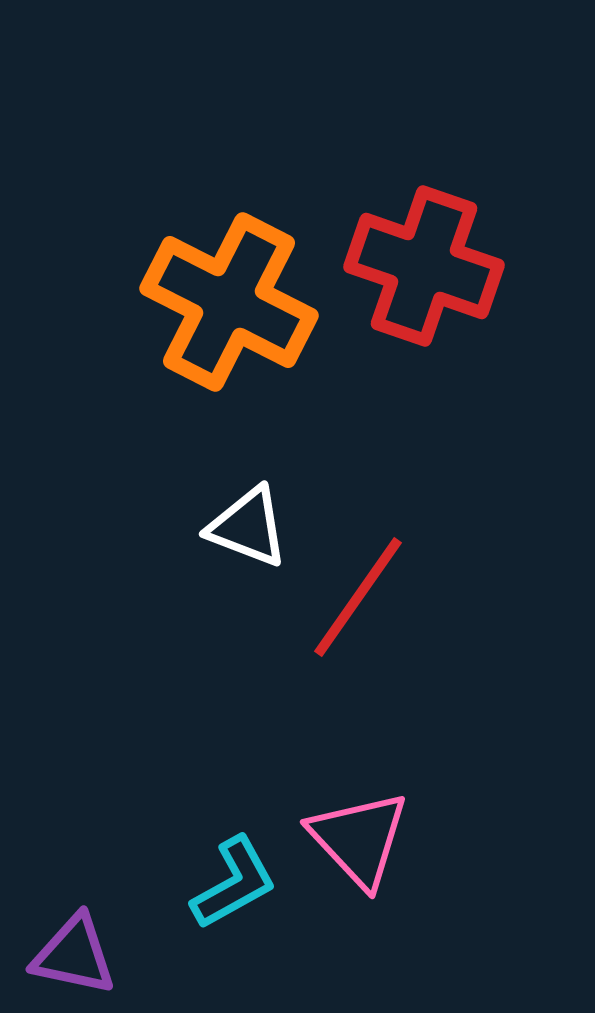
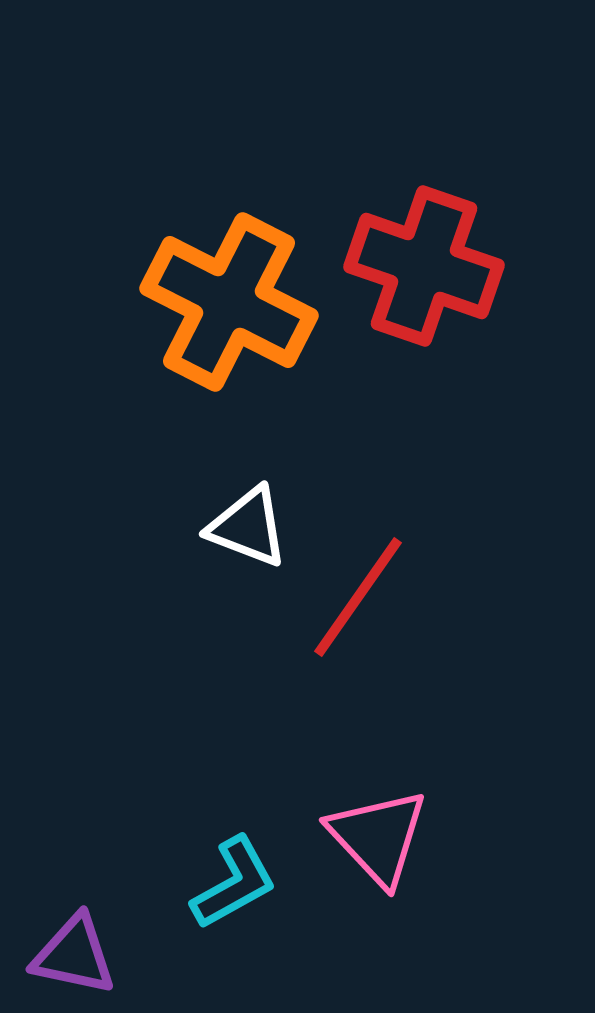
pink triangle: moved 19 px right, 2 px up
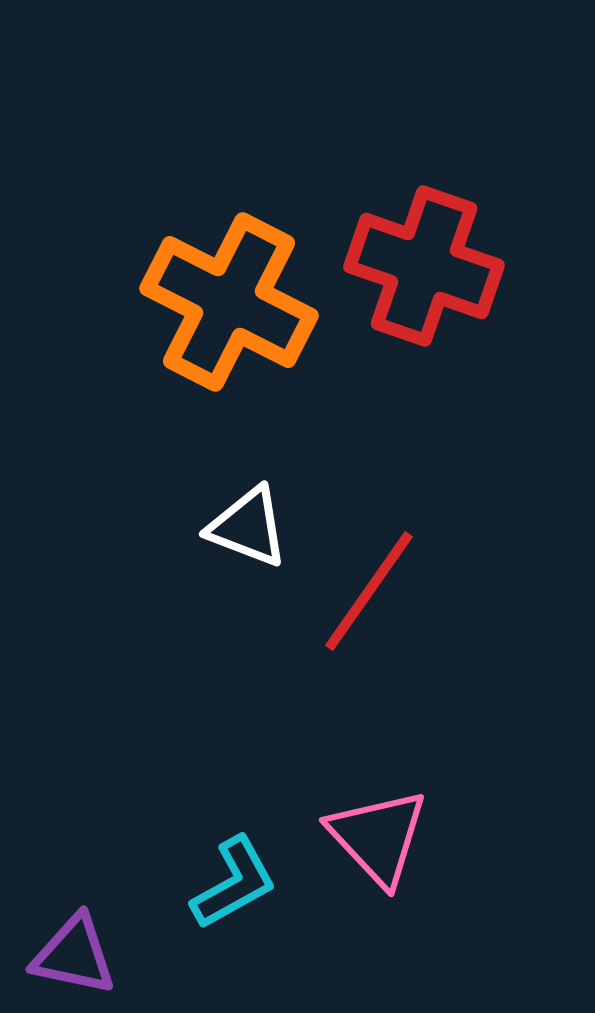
red line: moved 11 px right, 6 px up
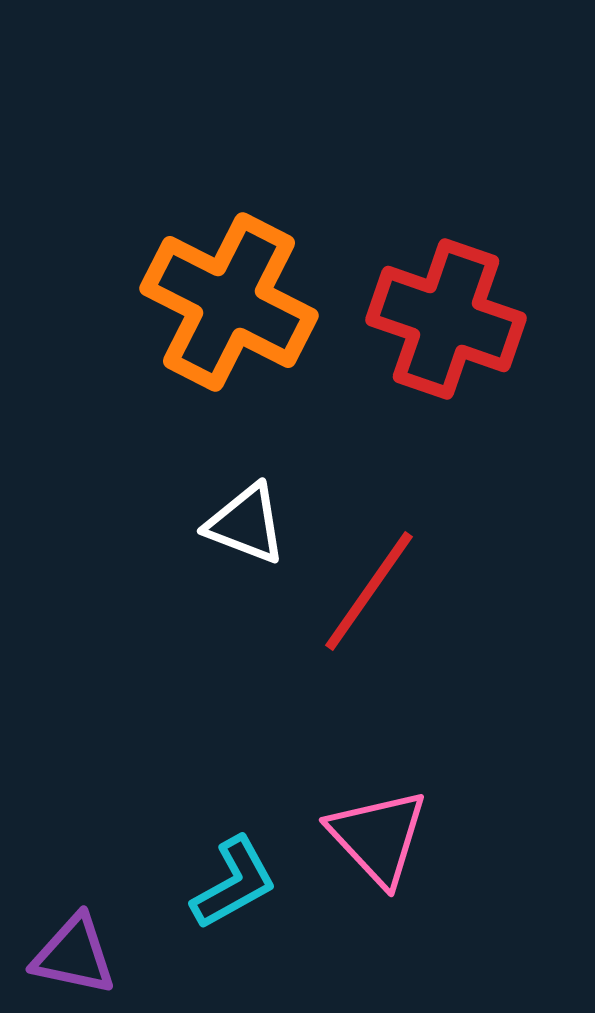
red cross: moved 22 px right, 53 px down
white triangle: moved 2 px left, 3 px up
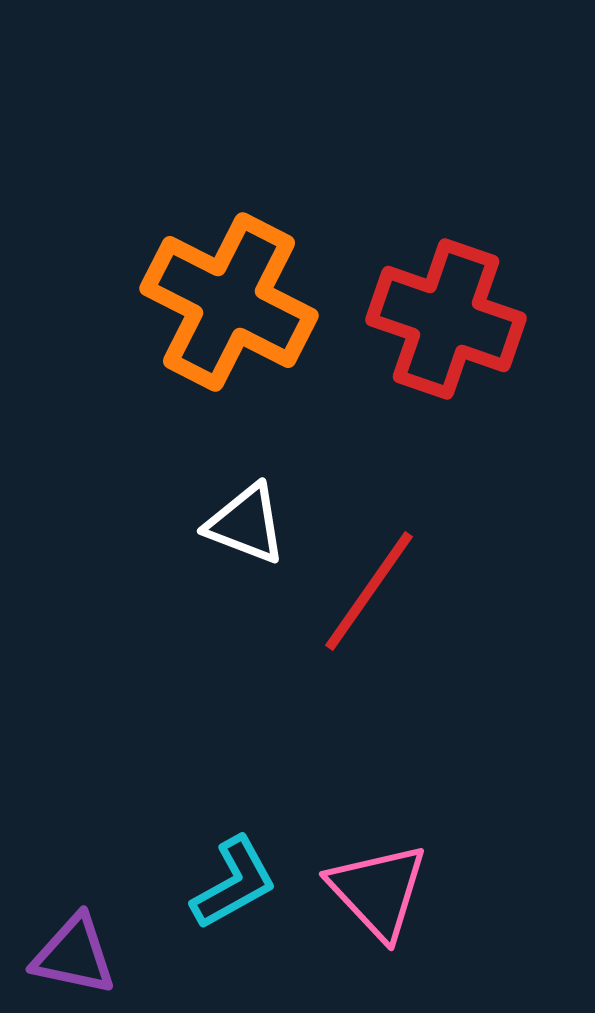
pink triangle: moved 54 px down
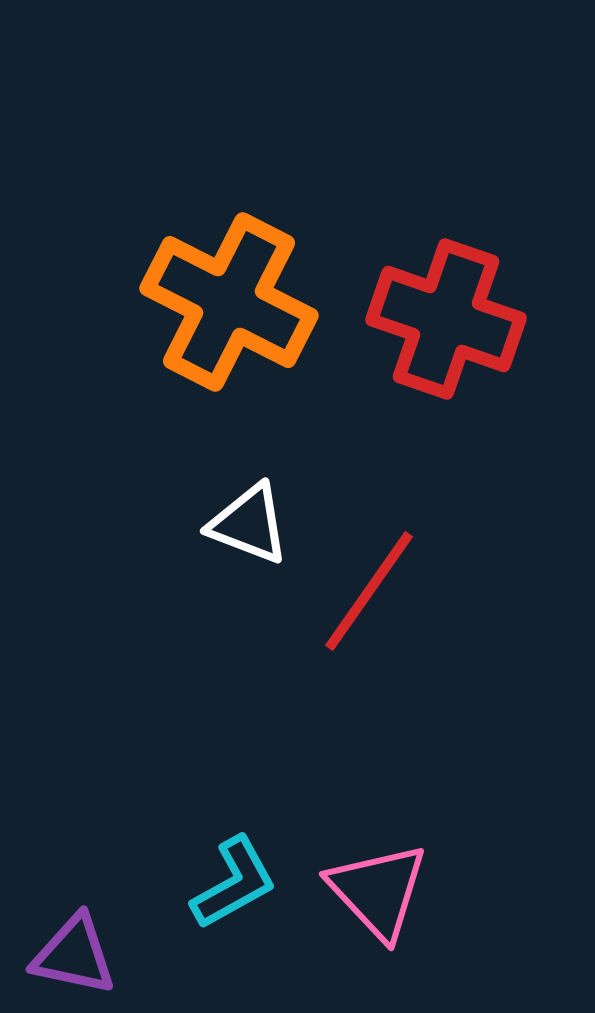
white triangle: moved 3 px right
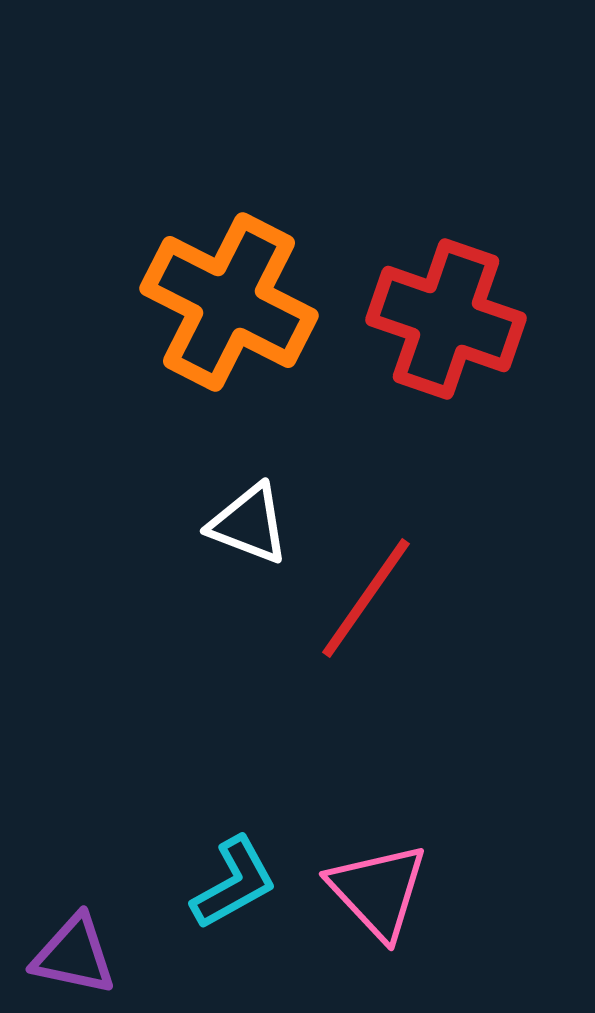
red line: moved 3 px left, 7 px down
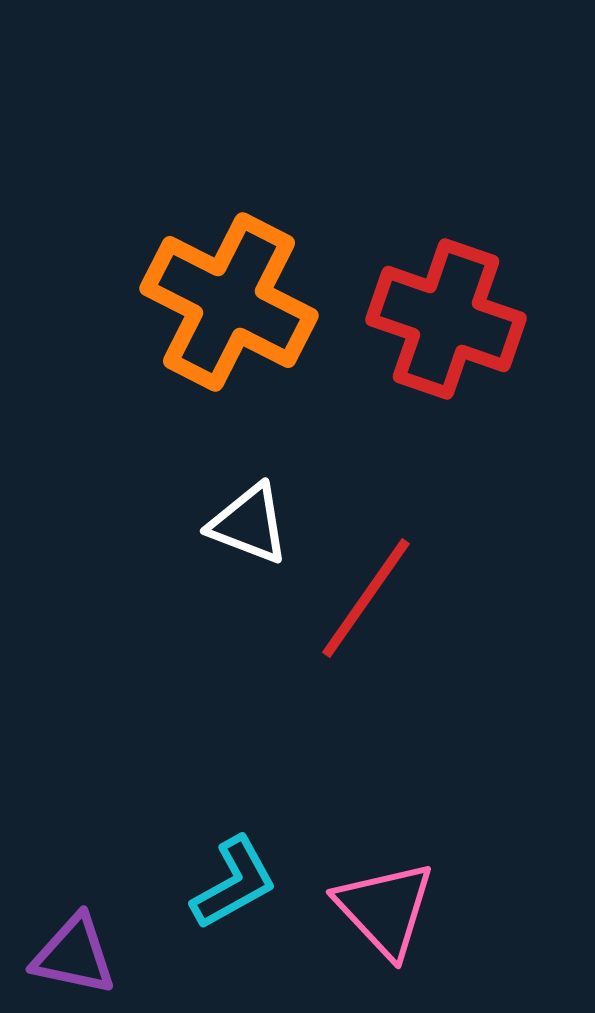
pink triangle: moved 7 px right, 18 px down
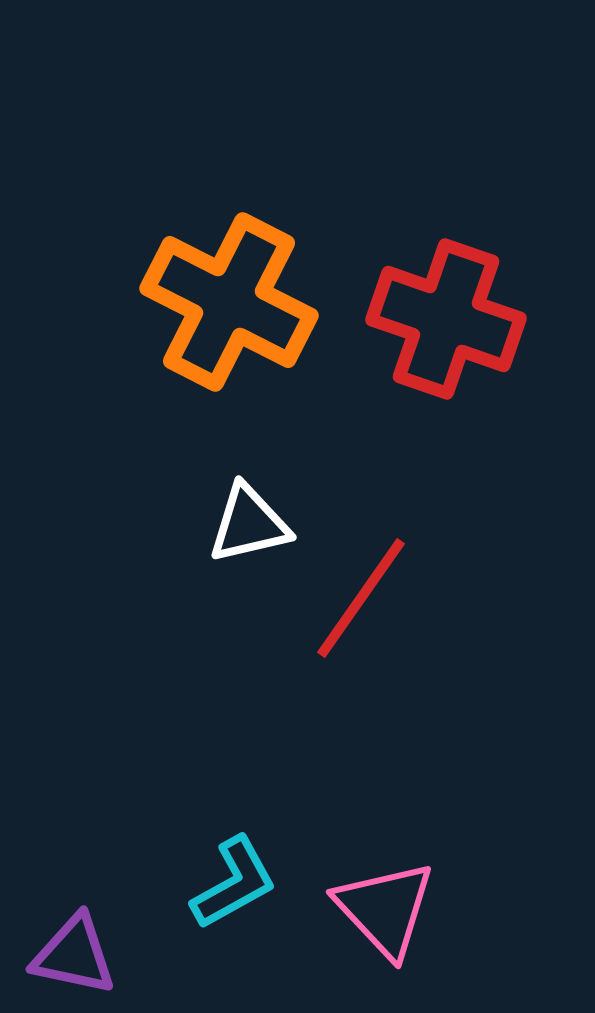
white triangle: rotated 34 degrees counterclockwise
red line: moved 5 px left
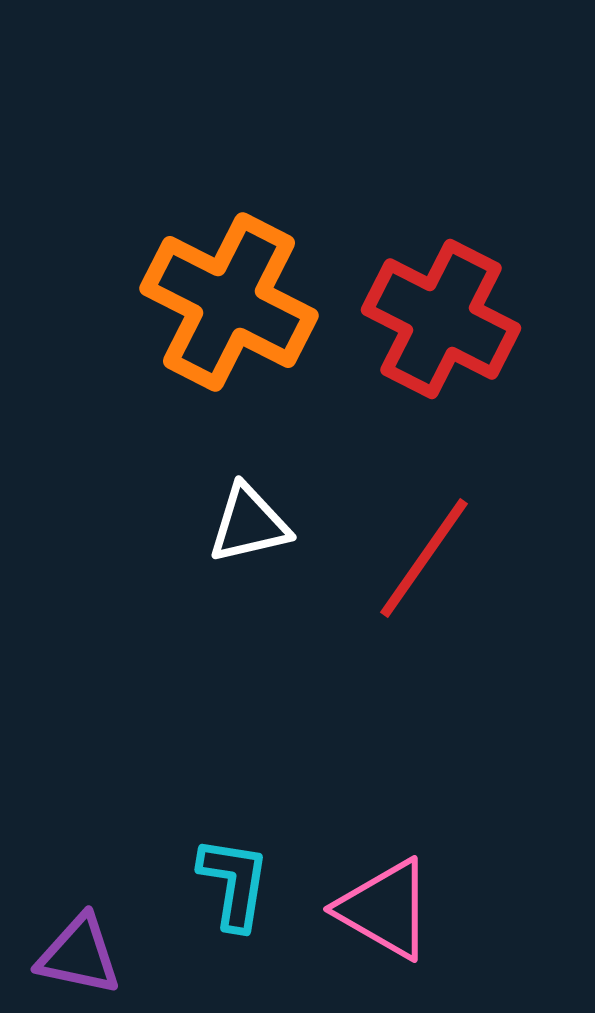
red cross: moved 5 px left; rotated 8 degrees clockwise
red line: moved 63 px right, 40 px up
cyan L-shape: rotated 52 degrees counterclockwise
pink triangle: rotated 17 degrees counterclockwise
purple triangle: moved 5 px right
